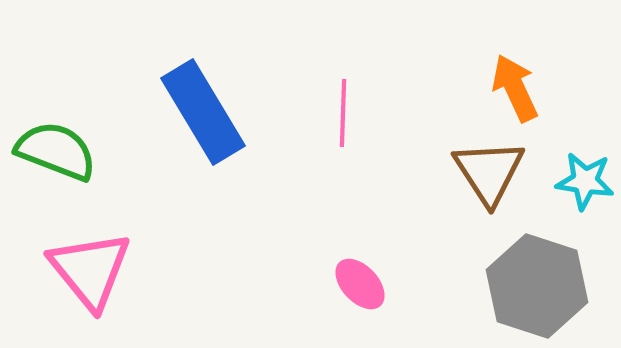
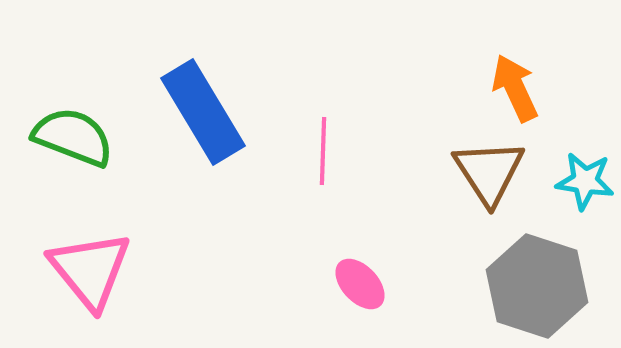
pink line: moved 20 px left, 38 px down
green semicircle: moved 17 px right, 14 px up
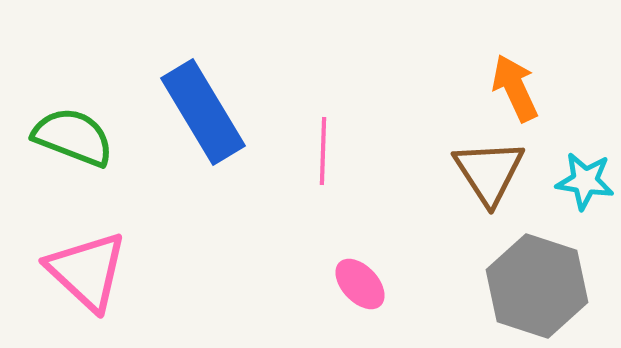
pink triangle: moved 3 px left, 1 px down; rotated 8 degrees counterclockwise
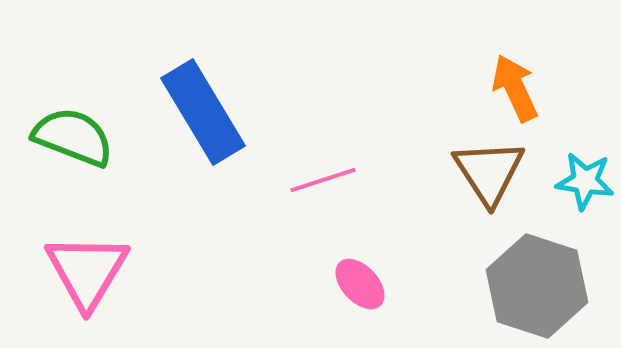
pink line: moved 29 px down; rotated 70 degrees clockwise
pink triangle: rotated 18 degrees clockwise
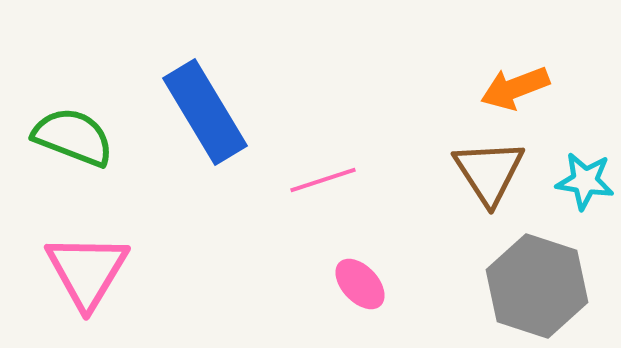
orange arrow: rotated 86 degrees counterclockwise
blue rectangle: moved 2 px right
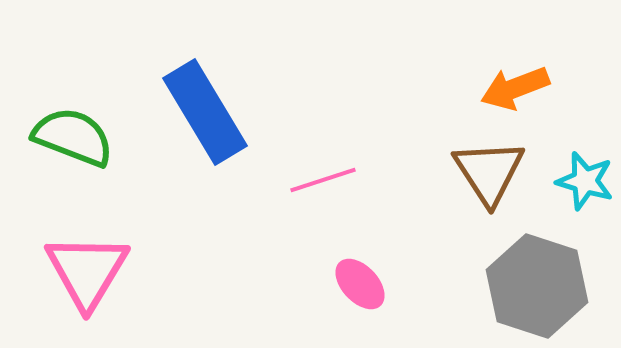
cyan star: rotated 8 degrees clockwise
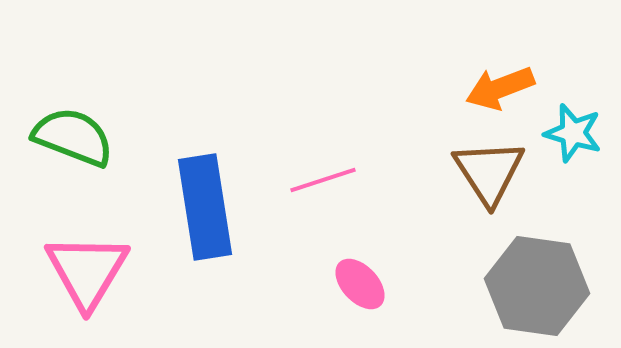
orange arrow: moved 15 px left
blue rectangle: moved 95 px down; rotated 22 degrees clockwise
cyan star: moved 12 px left, 48 px up
gray hexagon: rotated 10 degrees counterclockwise
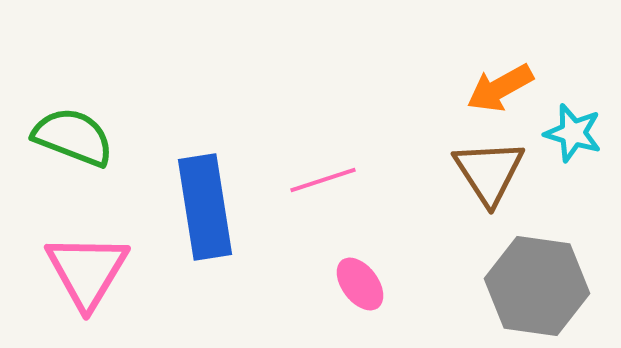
orange arrow: rotated 8 degrees counterclockwise
pink ellipse: rotated 6 degrees clockwise
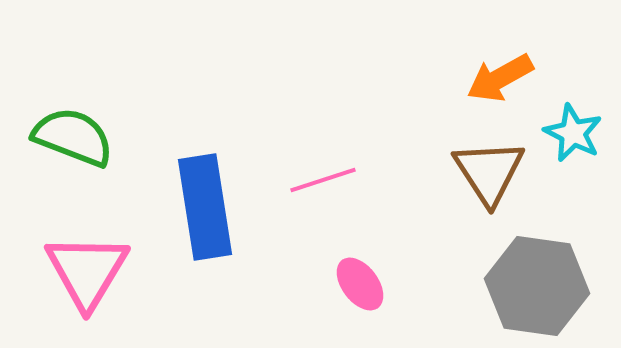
orange arrow: moved 10 px up
cyan star: rotated 10 degrees clockwise
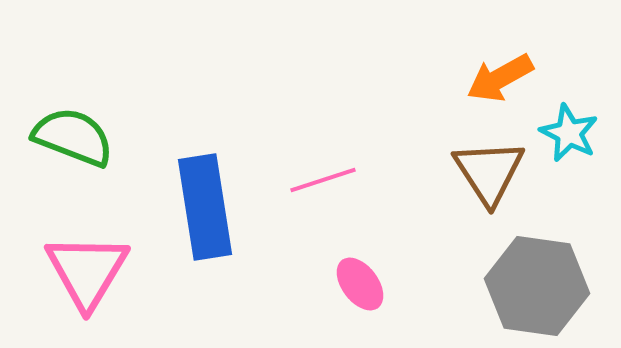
cyan star: moved 4 px left
